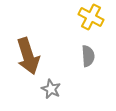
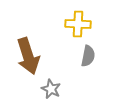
yellow cross: moved 13 px left, 7 px down; rotated 25 degrees counterclockwise
gray semicircle: rotated 15 degrees clockwise
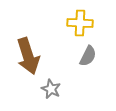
yellow cross: moved 2 px right, 1 px up
gray semicircle: rotated 15 degrees clockwise
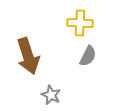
gray star: moved 6 px down
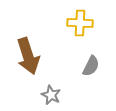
gray semicircle: moved 3 px right, 10 px down
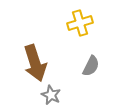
yellow cross: rotated 20 degrees counterclockwise
brown arrow: moved 7 px right, 7 px down
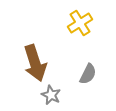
yellow cross: rotated 15 degrees counterclockwise
gray semicircle: moved 3 px left, 8 px down
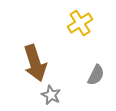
gray semicircle: moved 8 px right, 1 px down
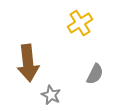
brown arrow: moved 7 px left; rotated 12 degrees clockwise
gray semicircle: moved 1 px left, 1 px up
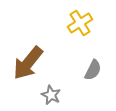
brown arrow: rotated 45 degrees clockwise
gray semicircle: moved 2 px left, 4 px up
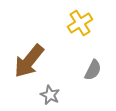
brown arrow: moved 1 px right, 2 px up
gray star: moved 1 px left
